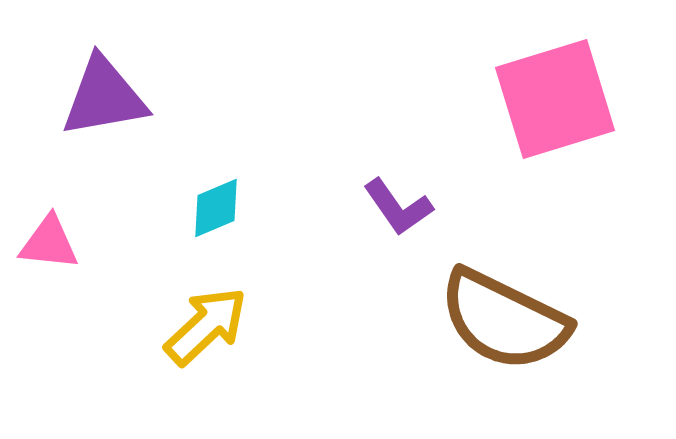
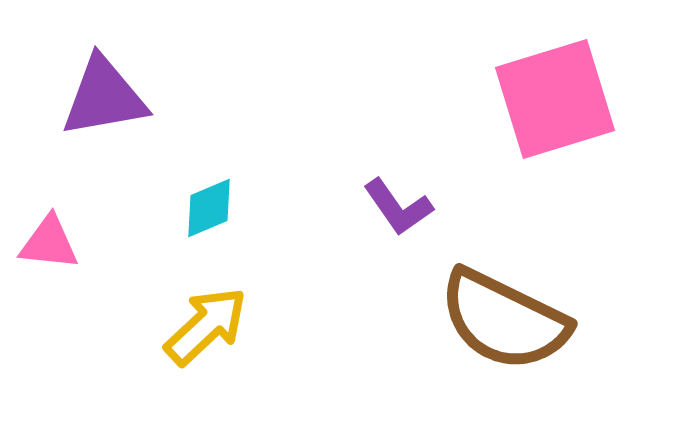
cyan diamond: moved 7 px left
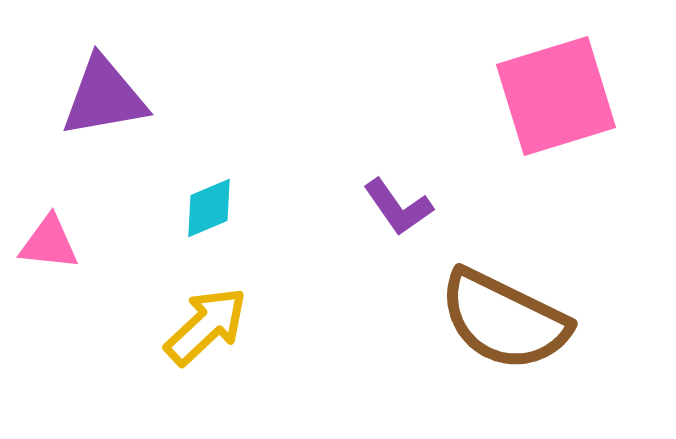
pink square: moved 1 px right, 3 px up
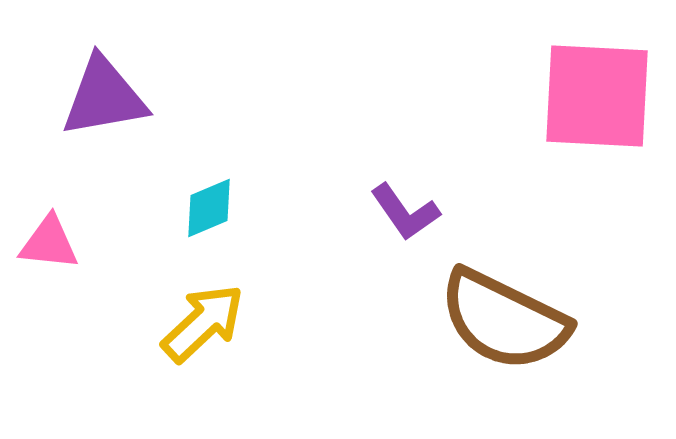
pink square: moved 41 px right; rotated 20 degrees clockwise
purple L-shape: moved 7 px right, 5 px down
yellow arrow: moved 3 px left, 3 px up
